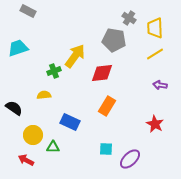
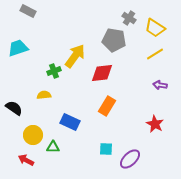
yellow trapezoid: rotated 55 degrees counterclockwise
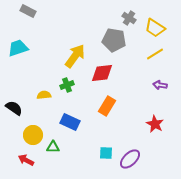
green cross: moved 13 px right, 14 px down
cyan square: moved 4 px down
